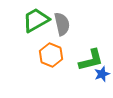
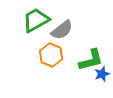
gray semicircle: moved 6 px down; rotated 65 degrees clockwise
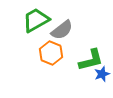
orange hexagon: moved 2 px up
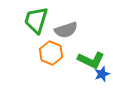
green trapezoid: rotated 44 degrees counterclockwise
gray semicircle: moved 4 px right; rotated 20 degrees clockwise
green L-shape: rotated 40 degrees clockwise
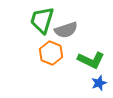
green trapezoid: moved 6 px right
blue star: moved 3 px left, 9 px down
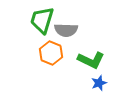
gray semicircle: rotated 20 degrees clockwise
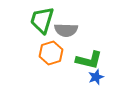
orange hexagon: rotated 20 degrees clockwise
green L-shape: moved 2 px left; rotated 12 degrees counterclockwise
blue star: moved 3 px left, 6 px up
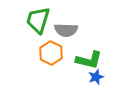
green trapezoid: moved 4 px left
orange hexagon: rotated 15 degrees counterclockwise
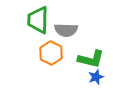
green trapezoid: rotated 16 degrees counterclockwise
green L-shape: moved 2 px right, 1 px up
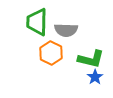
green trapezoid: moved 1 px left, 2 px down
blue star: moved 1 px left; rotated 14 degrees counterclockwise
